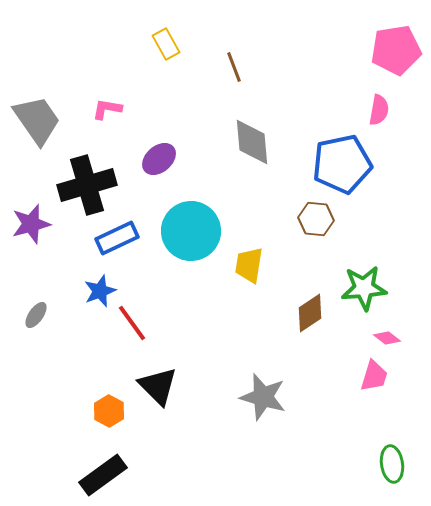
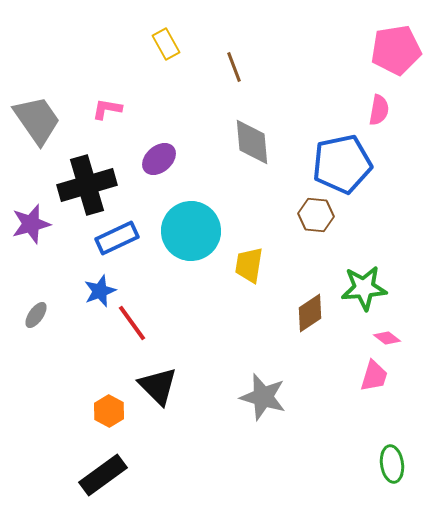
brown hexagon: moved 4 px up
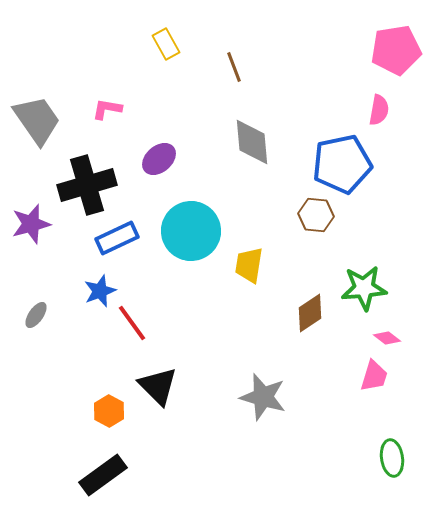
green ellipse: moved 6 px up
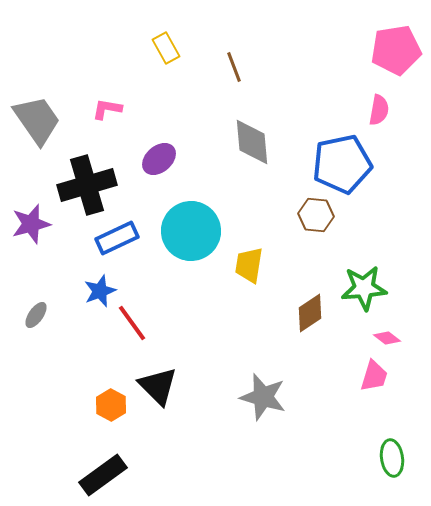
yellow rectangle: moved 4 px down
orange hexagon: moved 2 px right, 6 px up
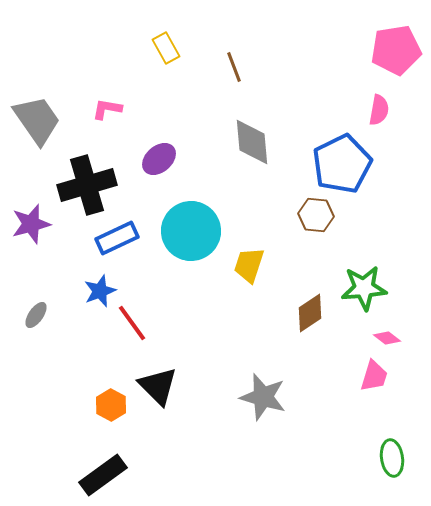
blue pentagon: rotated 14 degrees counterclockwise
yellow trapezoid: rotated 9 degrees clockwise
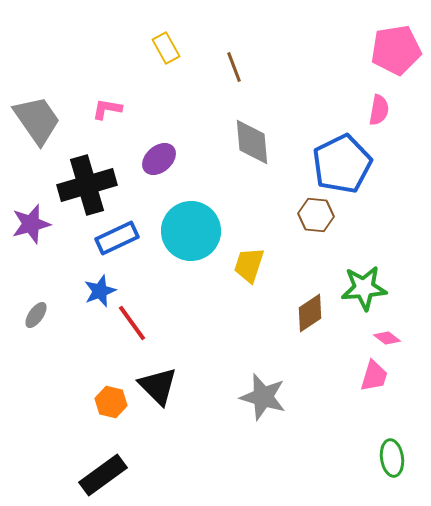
orange hexagon: moved 3 px up; rotated 16 degrees counterclockwise
